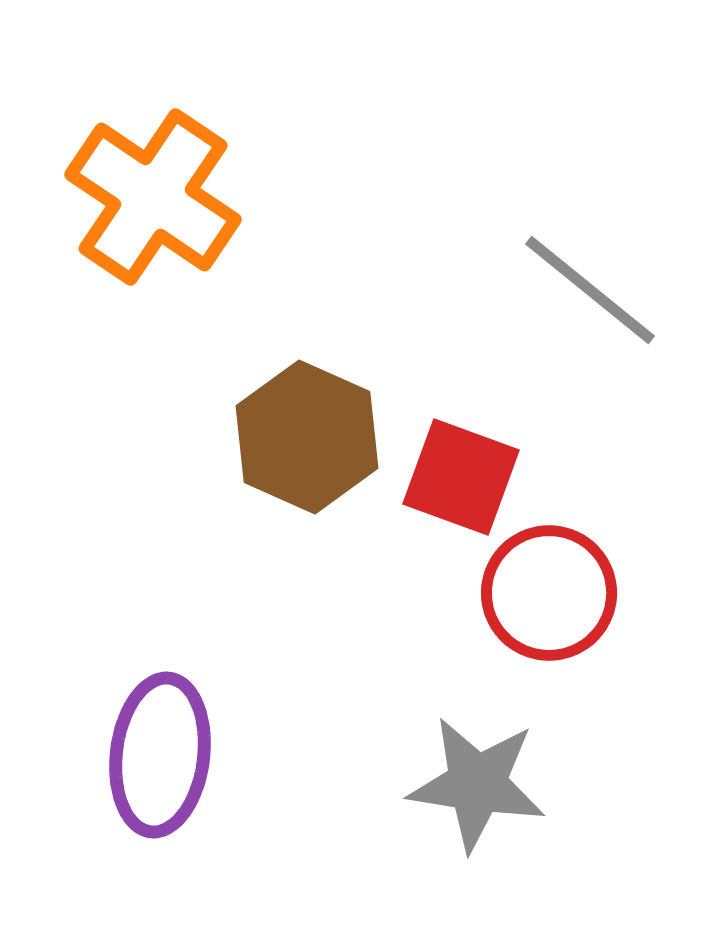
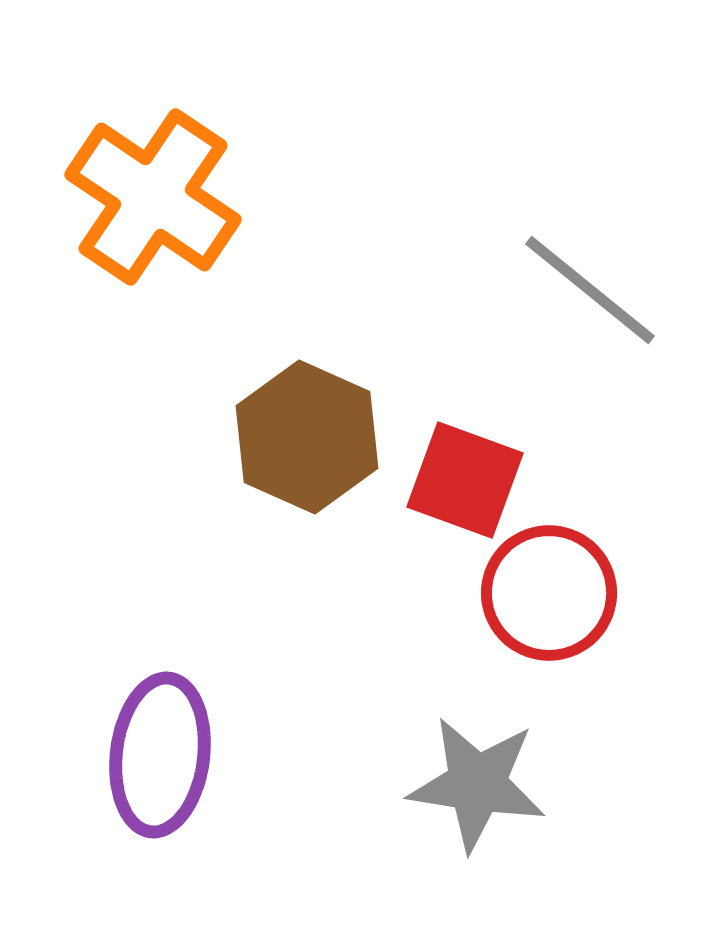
red square: moved 4 px right, 3 px down
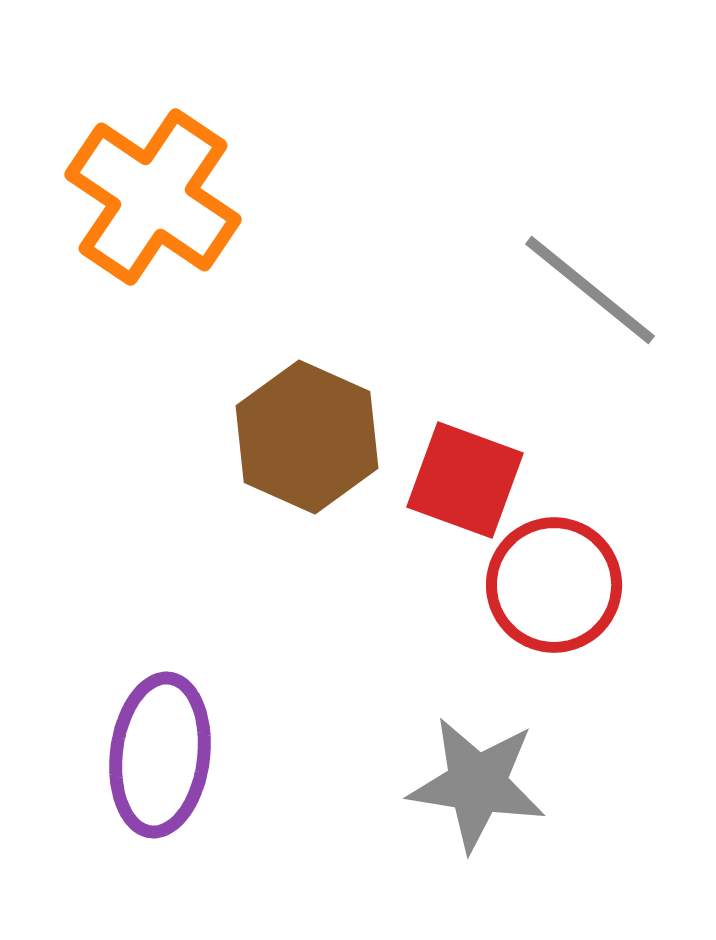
red circle: moved 5 px right, 8 px up
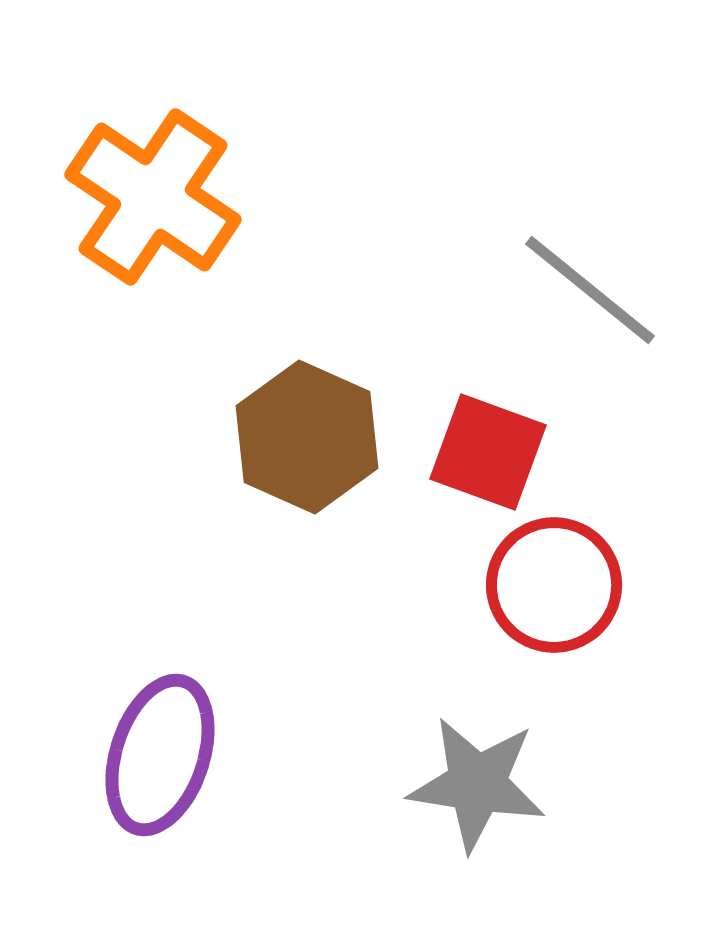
red square: moved 23 px right, 28 px up
purple ellipse: rotated 11 degrees clockwise
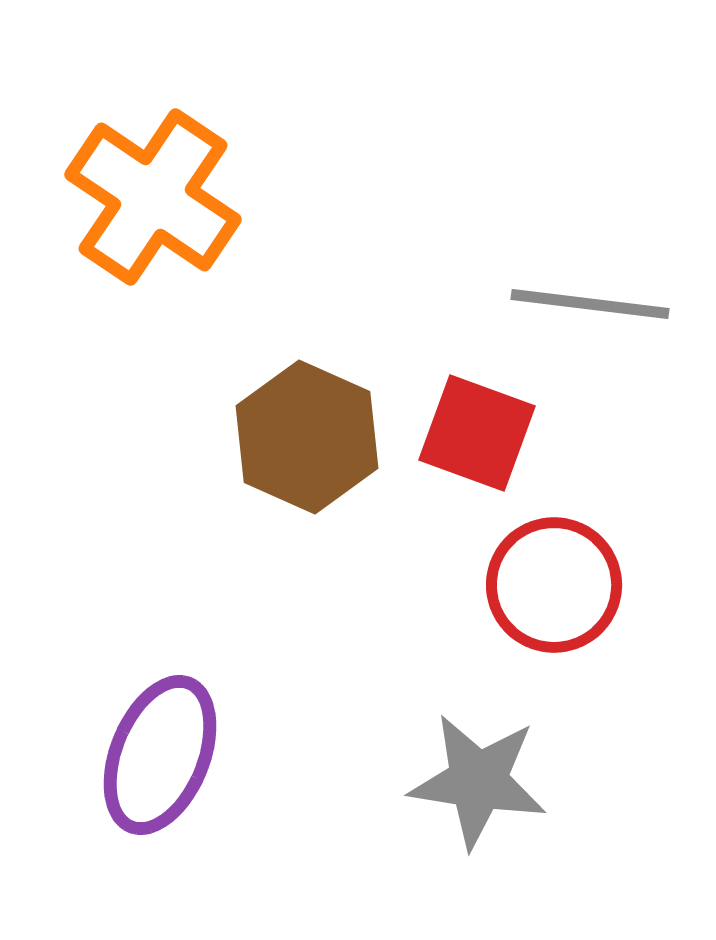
gray line: moved 14 px down; rotated 32 degrees counterclockwise
red square: moved 11 px left, 19 px up
purple ellipse: rotated 4 degrees clockwise
gray star: moved 1 px right, 3 px up
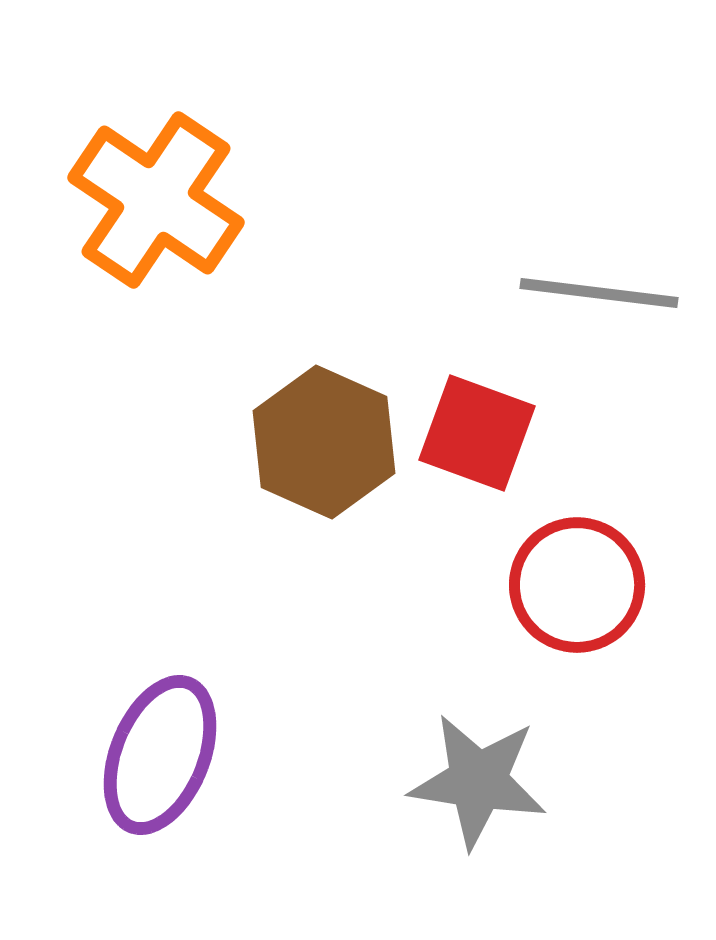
orange cross: moved 3 px right, 3 px down
gray line: moved 9 px right, 11 px up
brown hexagon: moved 17 px right, 5 px down
red circle: moved 23 px right
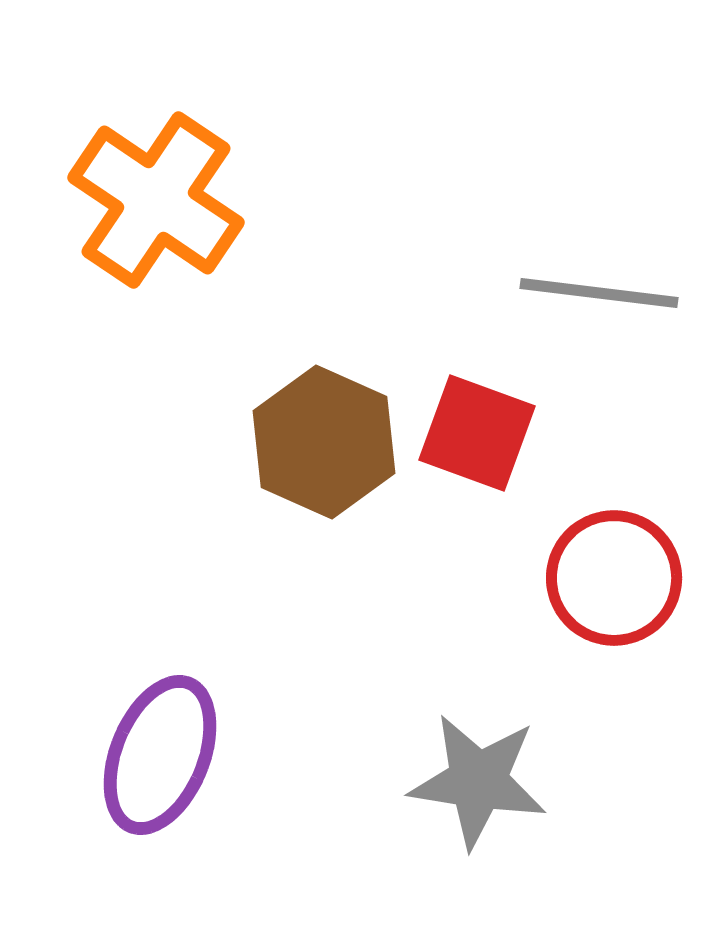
red circle: moved 37 px right, 7 px up
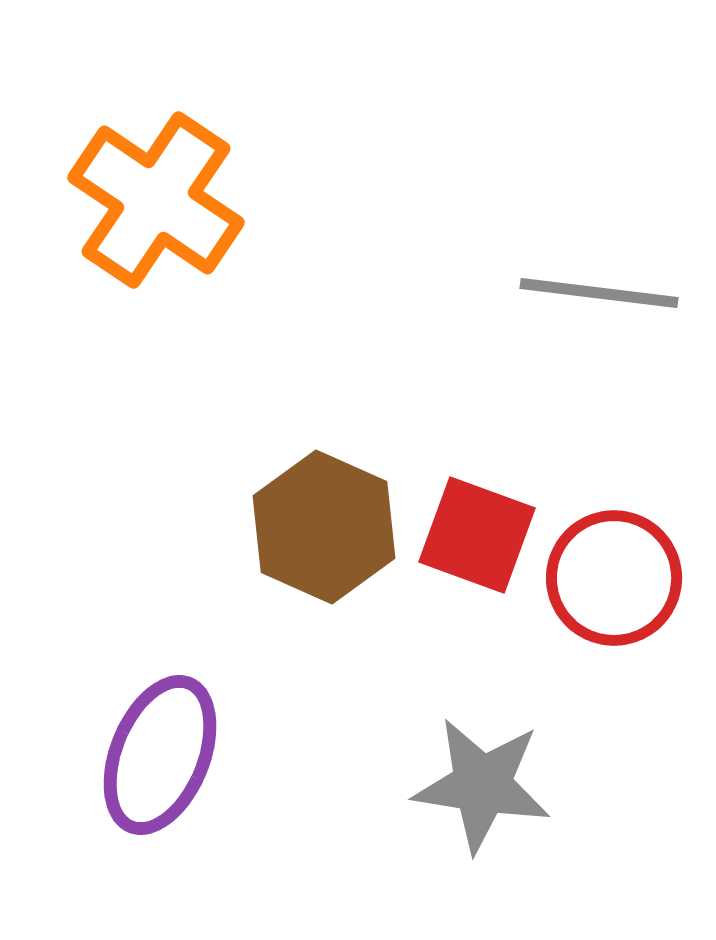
red square: moved 102 px down
brown hexagon: moved 85 px down
gray star: moved 4 px right, 4 px down
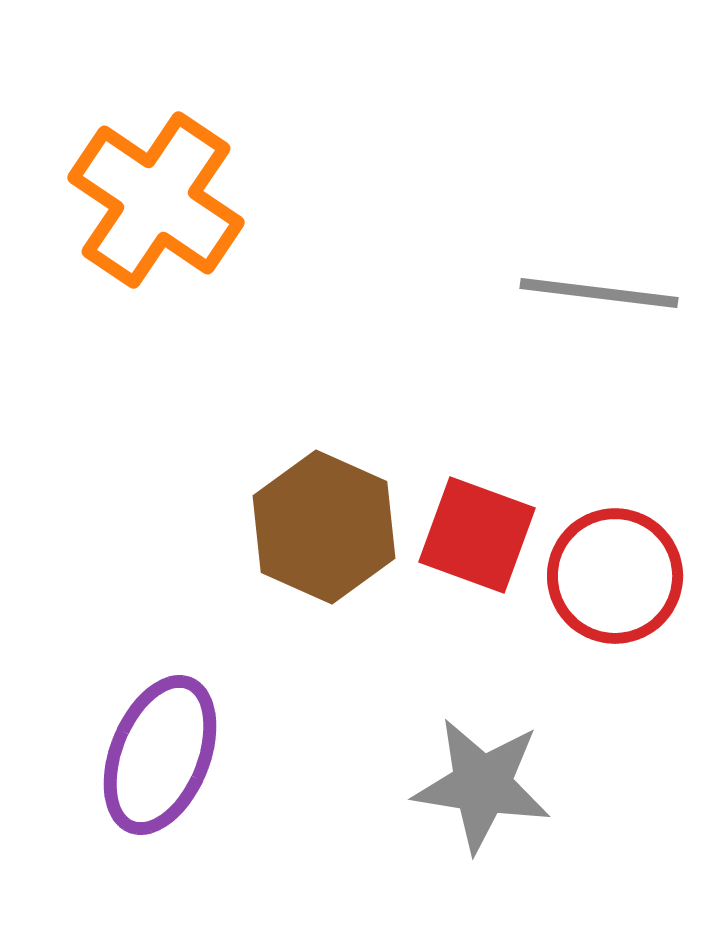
red circle: moved 1 px right, 2 px up
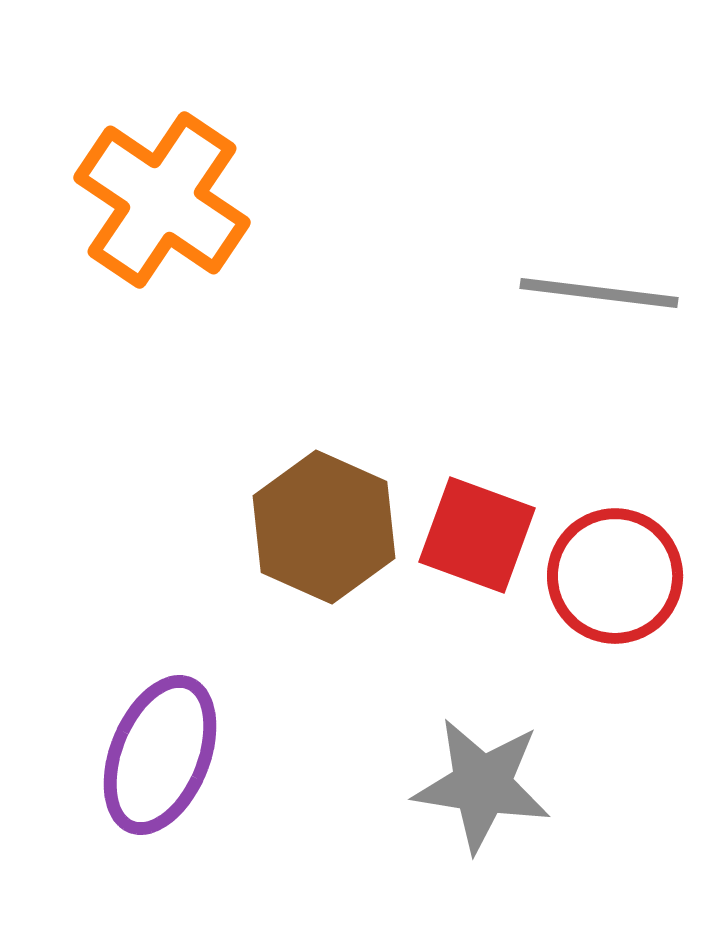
orange cross: moved 6 px right
